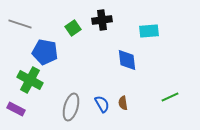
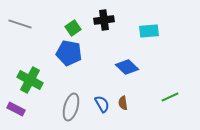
black cross: moved 2 px right
blue pentagon: moved 24 px right, 1 px down
blue diamond: moved 7 px down; rotated 40 degrees counterclockwise
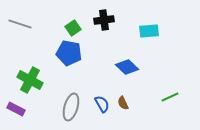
brown semicircle: rotated 16 degrees counterclockwise
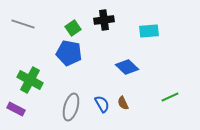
gray line: moved 3 px right
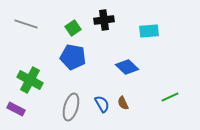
gray line: moved 3 px right
blue pentagon: moved 4 px right, 4 px down
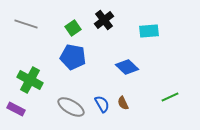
black cross: rotated 30 degrees counterclockwise
gray ellipse: rotated 76 degrees counterclockwise
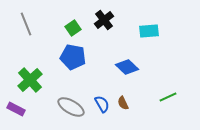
gray line: rotated 50 degrees clockwise
green cross: rotated 20 degrees clockwise
green line: moved 2 px left
